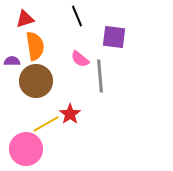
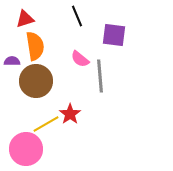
purple square: moved 2 px up
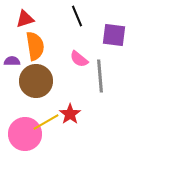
pink semicircle: moved 1 px left
yellow line: moved 2 px up
pink circle: moved 1 px left, 15 px up
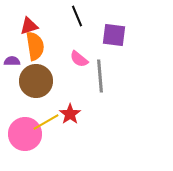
red triangle: moved 4 px right, 7 px down
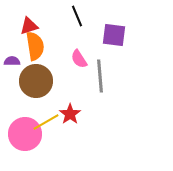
pink semicircle: rotated 18 degrees clockwise
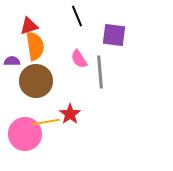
gray line: moved 4 px up
yellow line: rotated 20 degrees clockwise
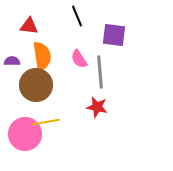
red triangle: rotated 24 degrees clockwise
orange semicircle: moved 7 px right, 10 px down
brown circle: moved 4 px down
red star: moved 27 px right, 7 px up; rotated 25 degrees counterclockwise
